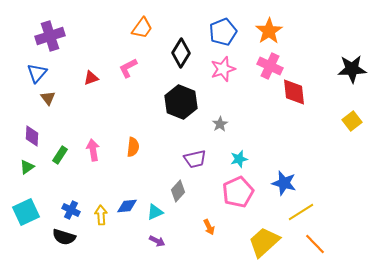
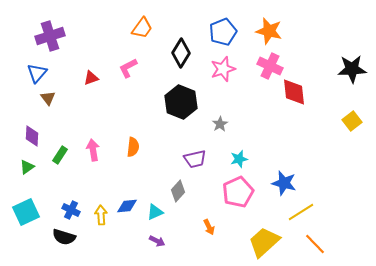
orange star: rotated 24 degrees counterclockwise
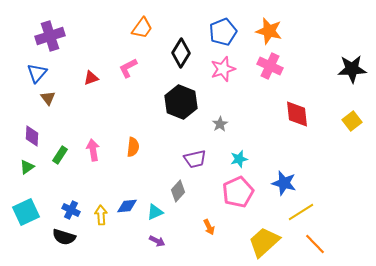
red diamond: moved 3 px right, 22 px down
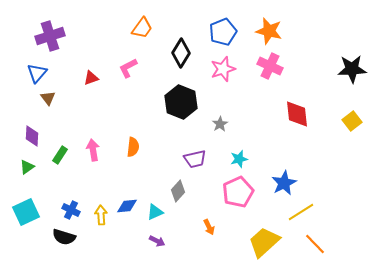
blue star: rotated 30 degrees clockwise
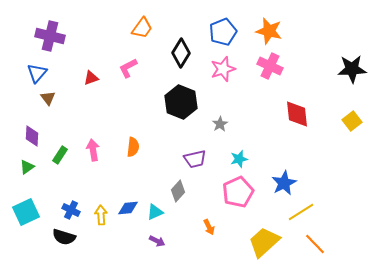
purple cross: rotated 32 degrees clockwise
blue diamond: moved 1 px right, 2 px down
